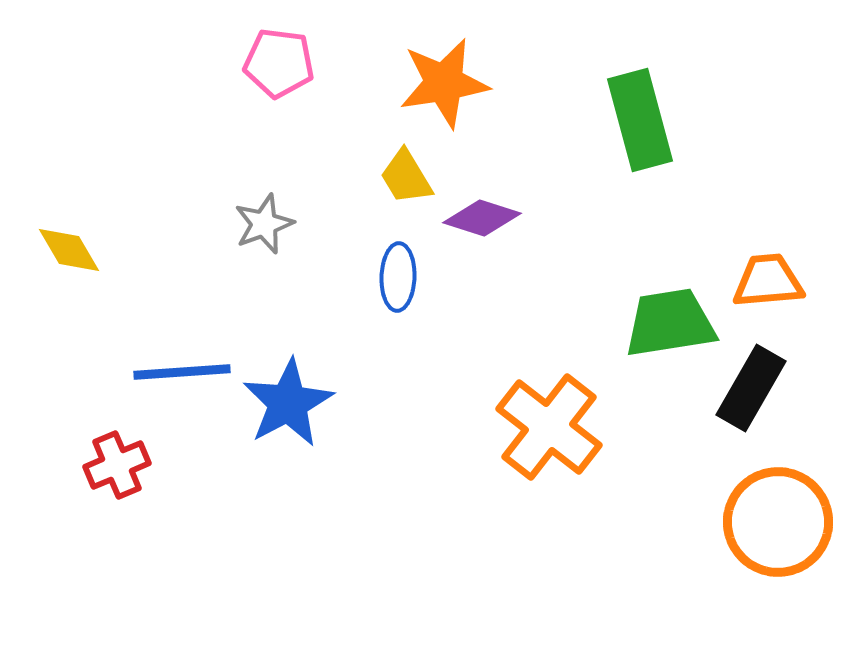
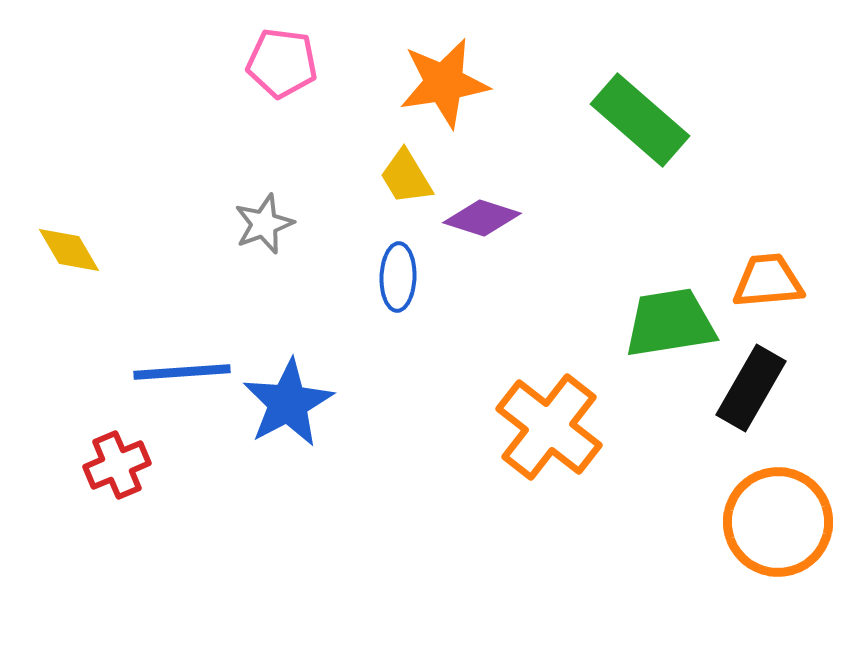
pink pentagon: moved 3 px right
green rectangle: rotated 34 degrees counterclockwise
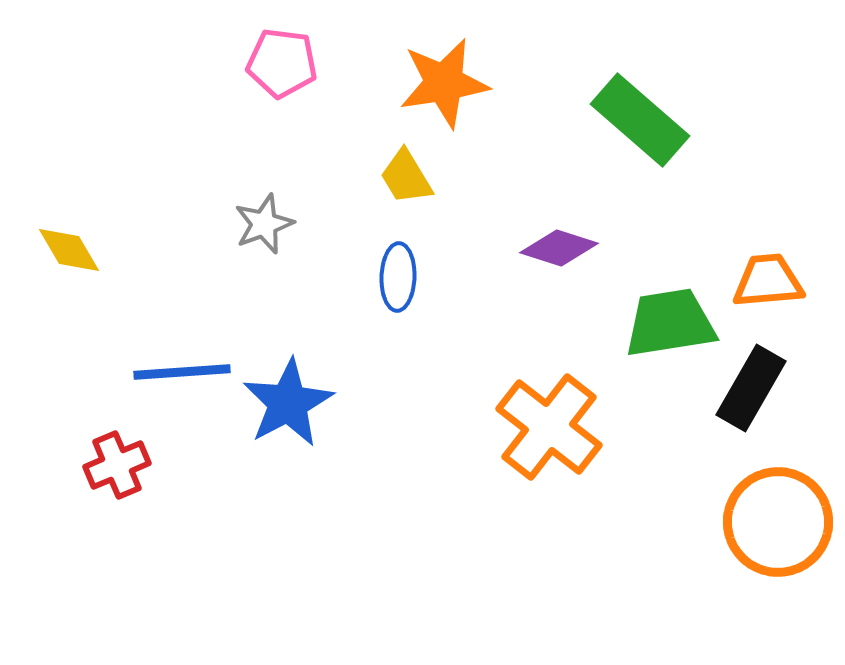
purple diamond: moved 77 px right, 30 px down
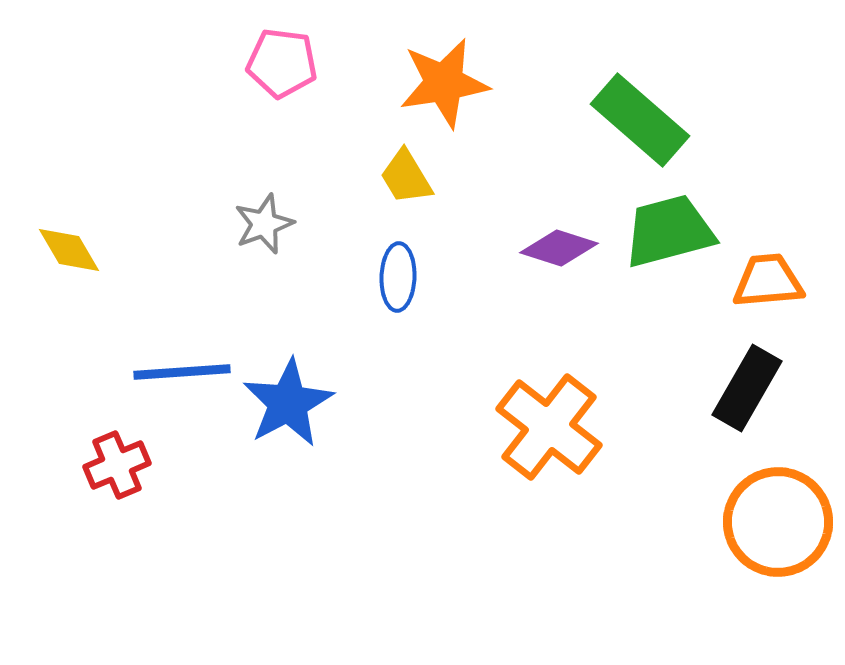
green trapezoid: moved 1 px left, 92 px up; rotated 6 degrees counterclockwise
black rectangle: moved 4 px left
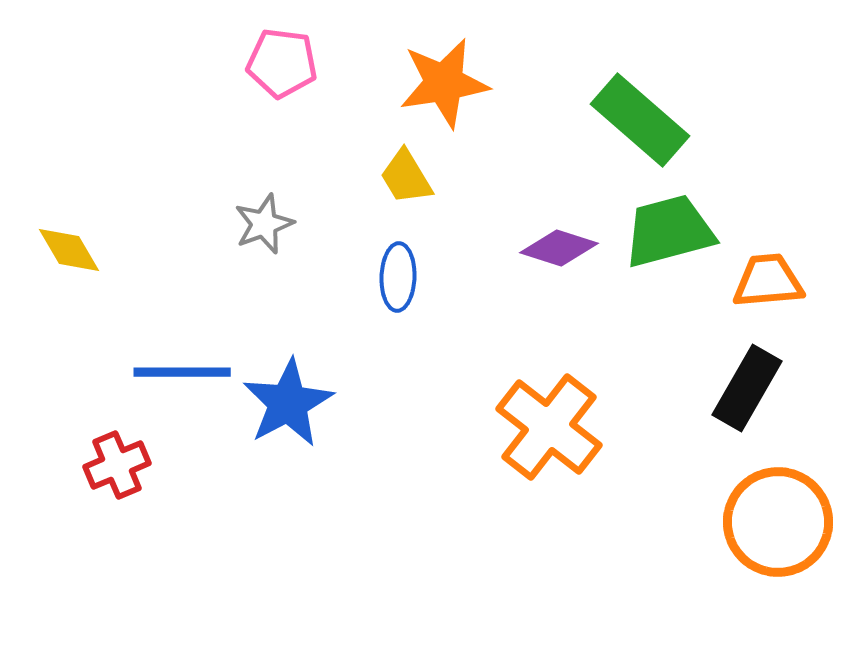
blue line: rotated 4 degrees clockwise
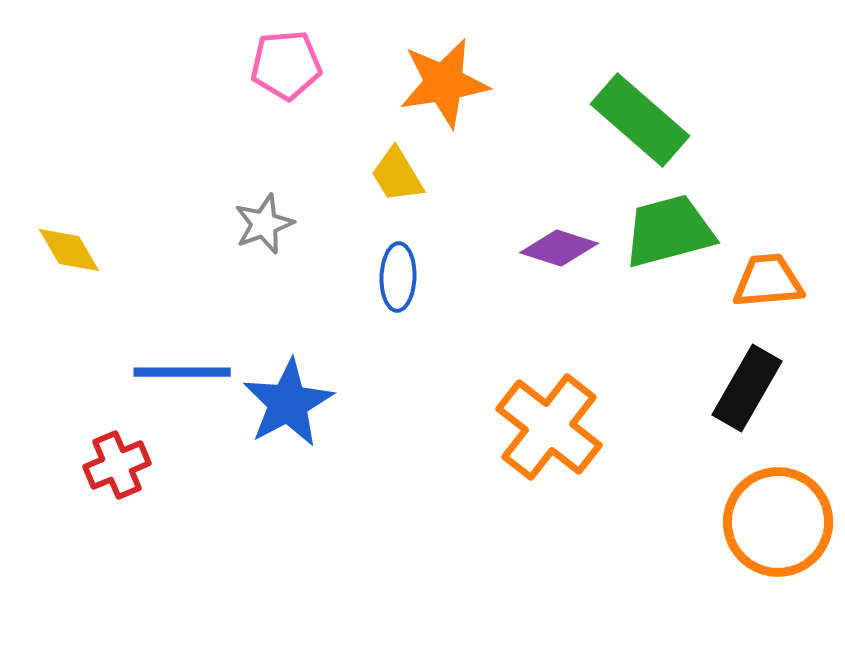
pink pentagon: moved 4 px right, 2 px down; rotated 12 degrees counterclockwise
yellow trapezoid: moved 9 px left, 2 px up
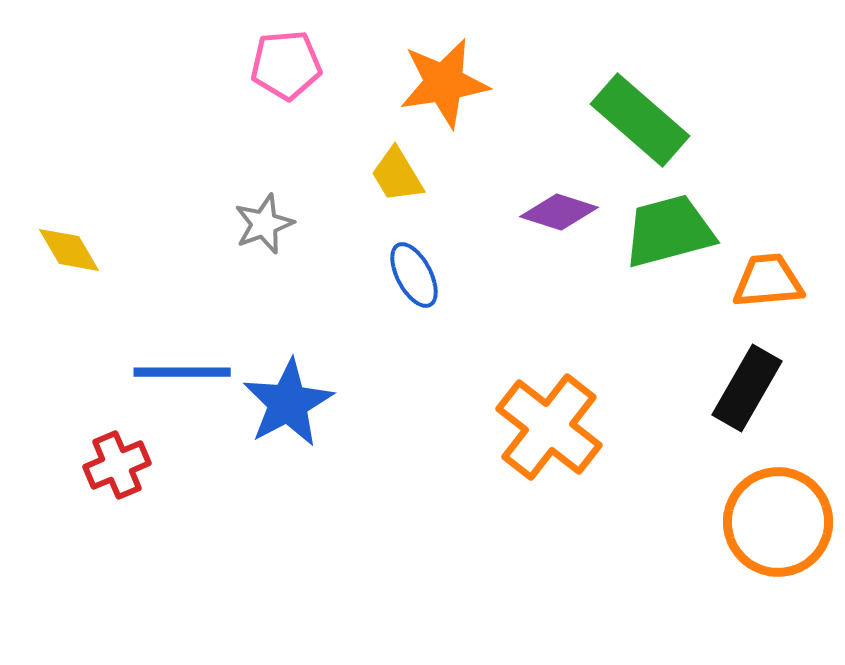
purple diamond: moved 36 px up
blue ellipse: moved 16 px right, 2 px up; rotated 30 degrees counterclockwise
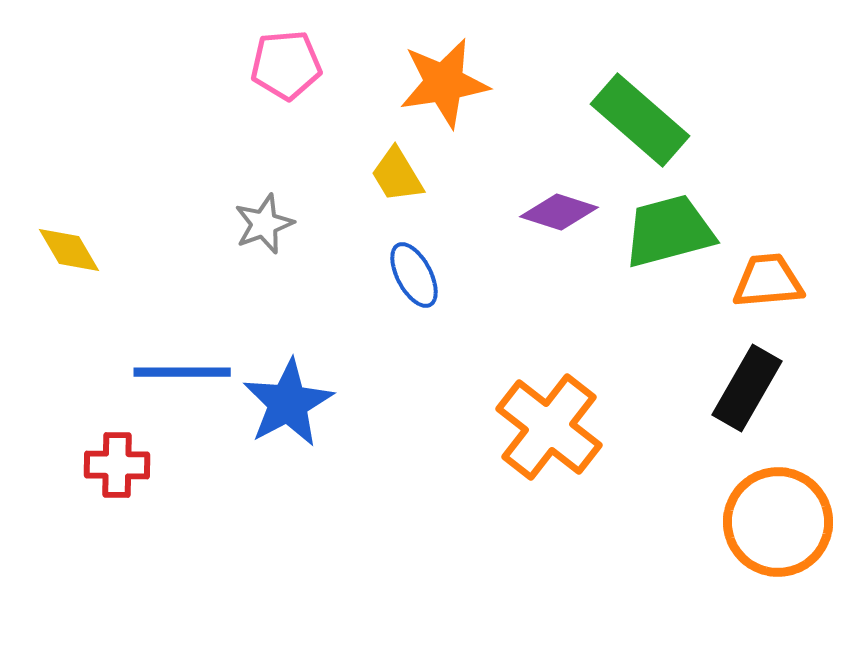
red cross: rotated 24 degrees clockwise
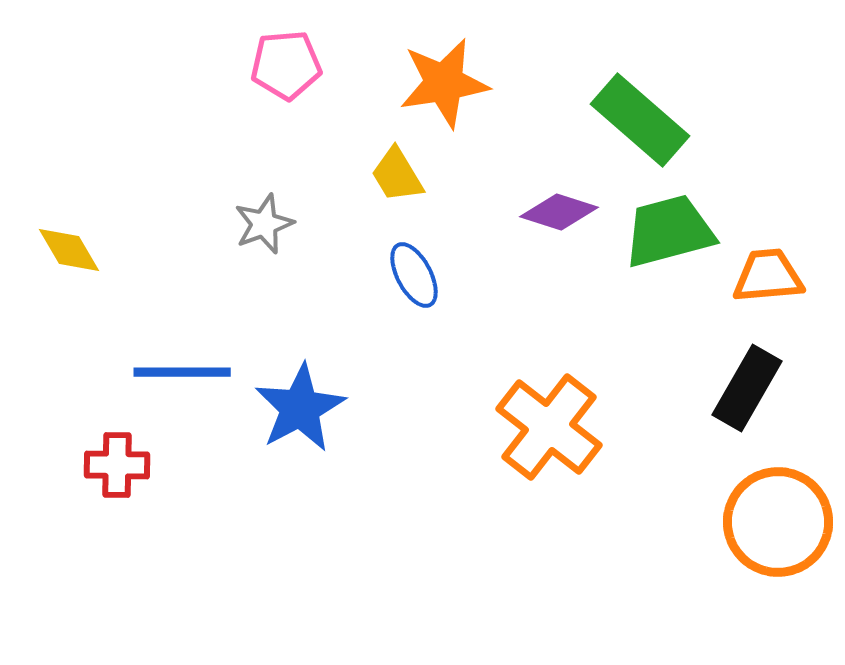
orange trapezoid: moved 5 px up
blue star: moved 12 px right, 5 px down
